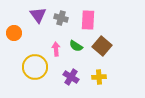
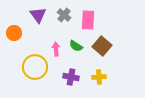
gray cross: moved 3 px right, 3 px up; rotated 24 degrees clockwise
purple cross: rotated 21 degrees counterclockwise
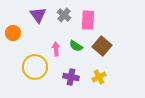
orange circle: moved 1 px left
yellow cross: rotated 24 degrees counterclockwise
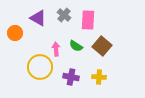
purple triangle: moved 3 px down; rotated 24 degrees counterclockwise
orange circle: moved 2 px right
yellow circle: moved 5 px right
yellow cross: rotated 32 degrees clockwise
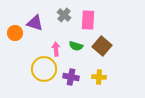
purple triangle: moved 3 px left, 5 px down; rotated 12 degrees counterclockwise
green semicircle: rotated 16 degrees counterclockwise
yellow circle: moved 4 px right, 2 px down
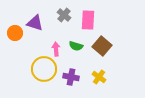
yellow cross: rotated 32 degrees clockwise
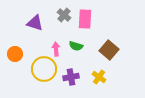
pink rectangle: moved 3 px left, 1 px up
orange circle: moved 21 px down
brown square: moved 7 px right, 4 px down
purple cross: rotated 21 degrees counterclockwise
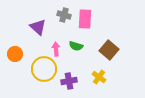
gray cross: rotated 24 degrees counterclockwise
purple triangle: moved 3 px right, 4 px down; rotated 24 degrees clockwise
purple cross: moved 2 px left, 4 px down
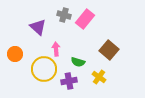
pink rectangle: rotated 36 degrees clockwise
green semicircle: moved 2 px right, 16 px down
